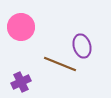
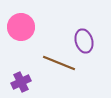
purple ellipse: moved 2 px right, 5 px up
brown line: moved 1 px left, 1 px up
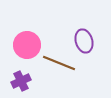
pink circle: moved 6 px right, 18 px down
purple cross: moved 1 px up
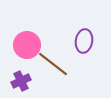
purple ellipse: rotated 25 degrees clockwise
brown line: moved 6 px left, 1 px down; rotated 16 degrees clockwise
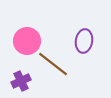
pink circle: moved 4 px up
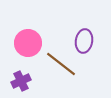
pink circle: moved 1 px right, 2 px down
brown line: moved 8 px right
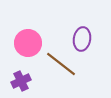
purple ellipse: moved 2 px left, 2 px up
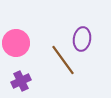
pink circle: moved 12 px left
brown line: moved 2 px right, 4 px up; rotated 16 degrees clockwise
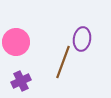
pink circle: moved 1 px up
brown line: moved 2 px down; rotated 56 degrees clockwise
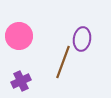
pink circle: moved 3 px right, 6 px up
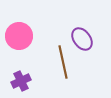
purple ellipse: rotated 45 degrees counterclockwise
brown line: rotated 32 degrees counterclockwise
